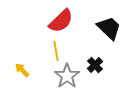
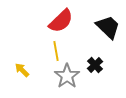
black trapezoid: moved 1 px left, 1 px up
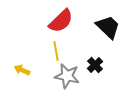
yellow arrow: rotated 21 degrees counterclockwise
gray star: rotated 25 degrees counterclockwise
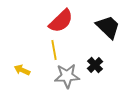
yellow line: moved 2 px left, 1 px up
gray star: rotated 15 degrees counterclockwise
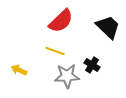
yellow line: moved 1 px right, 1 px down; rotated 60 degrees counterclockwise
black cross: moved 3 px left; rotated 14 degrees counterclockwise
yellow arrow: moved 3 px left
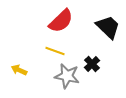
black cross: moved 1 px up; rotated 14 degrees clockwise
gray star: rotated 15 degrees clockwise
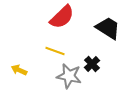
red semicircle: moved 1 px right, 4 px up
black trapezoid: moved 1 px down; rotated 12 degrees counterclockwise
gray star: moved 2 px right
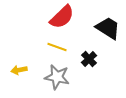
yellow line: moved 2 px right, 4 px up
black cross: moved 3 px left, 5 px up
yellow arrow: rotated 35 degrees counterclockwise
gray star: moved 12 px left, 1 px down
